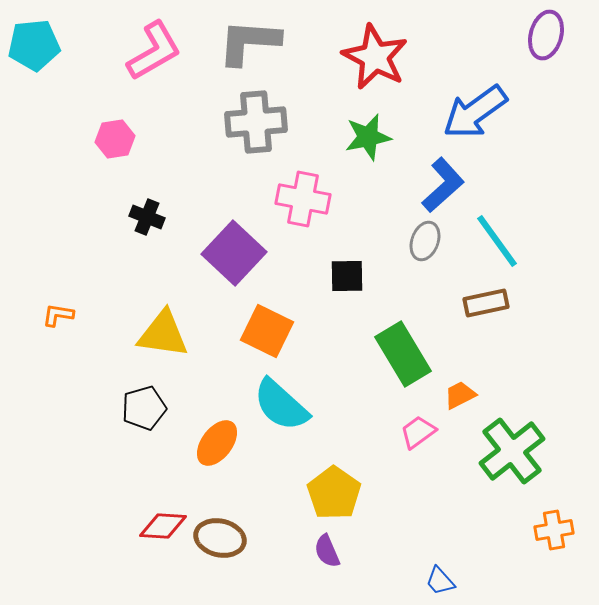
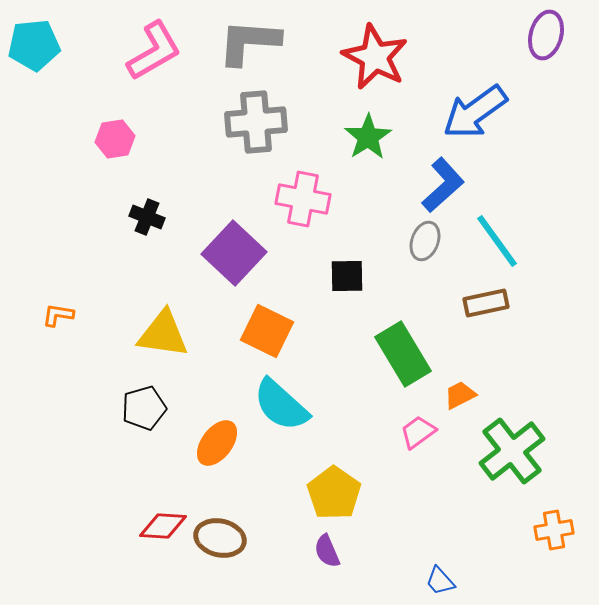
green star: rotated 21 degrees counterclockwise
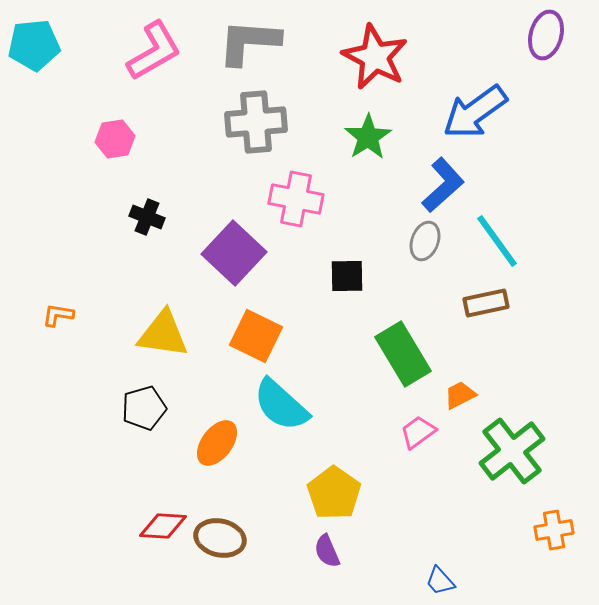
pink cross: moved 7 px left
orange square: moved 11 px left, 5 px down
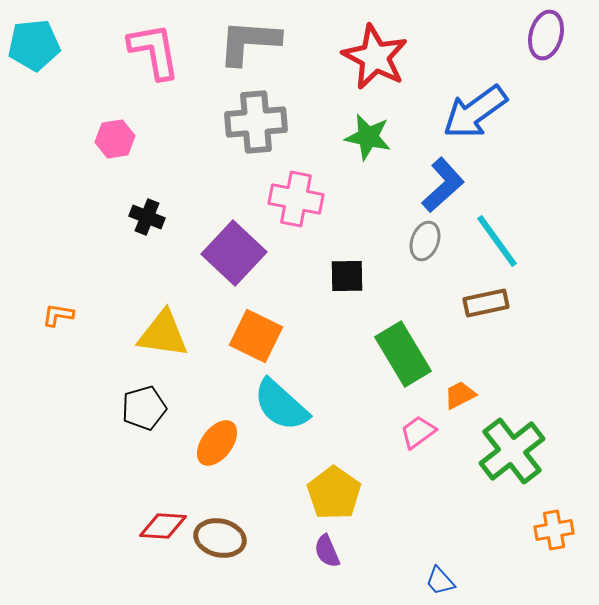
pink L-shape: rotated 70 degrees counterclockwise
green star: rotated 27 degrees counterclockwise
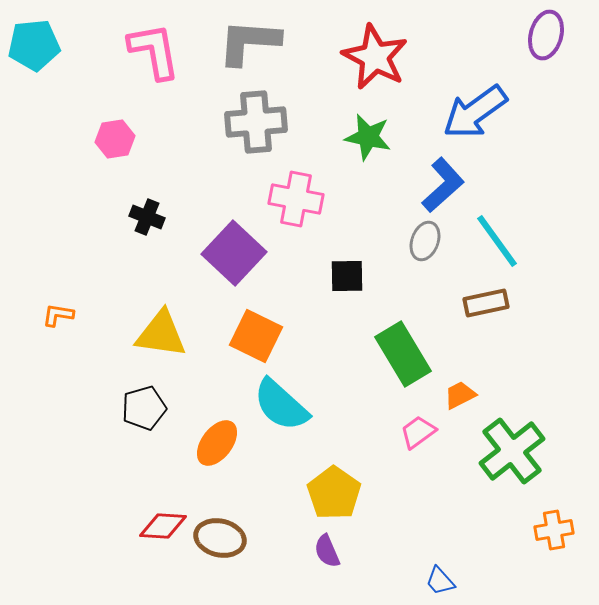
yellow triangle: moved 2 px left
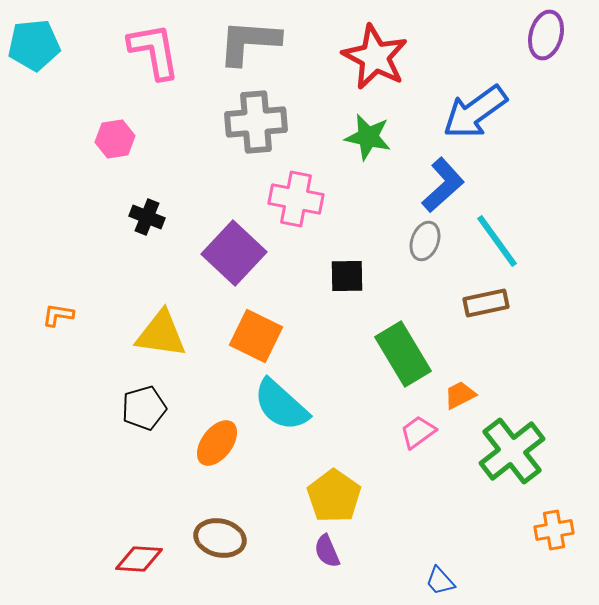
yellow pentagon: moved 3 px down
red diamond: moved 24 px left, 33 px down
